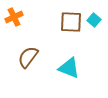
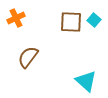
orange cross: moved 2 px right, 1 px down
cyan triangle: moved 17 px right, 13 px down; rotated 20 degrees clockwise
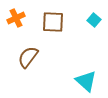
brown square: moved 18 px left
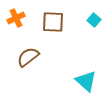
brown semicircle: rotated 15 degrees clockwise
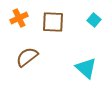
orange cross: moved 3 px right
brown semicircle: moved 1 px left
cyan triangle: moved 13 px up
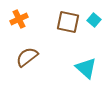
orange cross: moved 1 px down
brown square: moved 15 px right; rotated 10 degrees clockwise
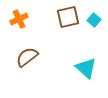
brown square: moved 5 px up; rotated 25 degrees counterclockwise
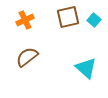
orange cross: moved 6 px right, 1 px down
